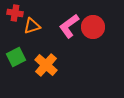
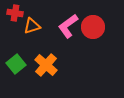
pink L-shape: moved 1 px left
green square: moved 7 px down; rotated 12 degrees counterclockwise
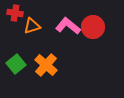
pink L-shape: rotated 75 degrees clockwise
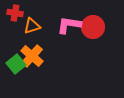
pink L-shape: moved 1 px right, 1 px up; rotated 30 degrees counterclockwise
orange cross: moved 14 px left, 9 px up
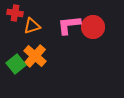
pink L-shape: rotated 15 degrees counterclockwise
orange cross: moved 3 px right
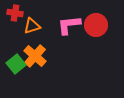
red circle: moved 3 px right, 2 px up
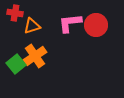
pink L-shape: moved 1 px right, 2 px up
orange cross: rotated 15 degrees clockwise
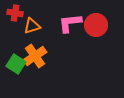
green square: rotated 18 degrees counterclockwise
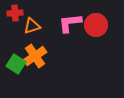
red cross: rotated 14 degrees counterclockwise
